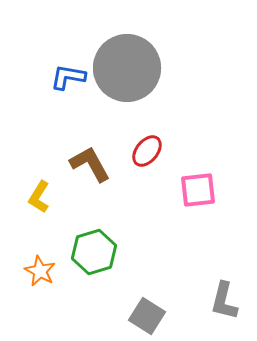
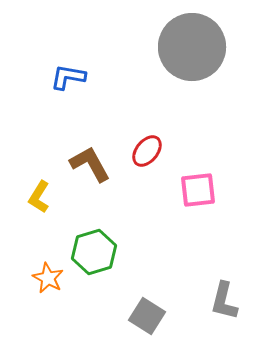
gray circle: moved 65 px right, 21 px up
orange star: moved 8 px right, 7 px down
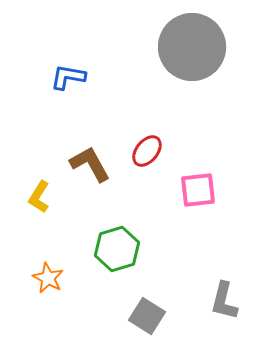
green hexagon: moved 23 px right, 3 px up
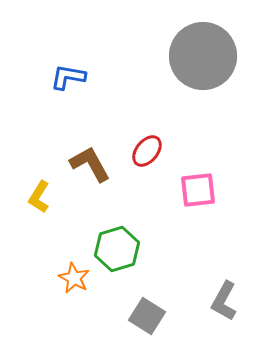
gray circle: moved 11 px right, 9 px down
orange star: moved 26 px right
gray L-shape: rotated 15 degrees clockwise
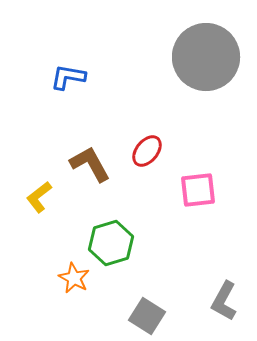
gray circle: moved 3 px right, 1 px down
yellow L-shape: rotated 20 degrees clockwise
green hexagon: moved 6 px left, 6 px up
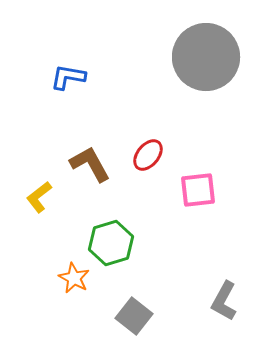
red ellipse: moved 1 px right, 4 px down
gray square: moved 13 px left; rotated 6 degrees clockwise
